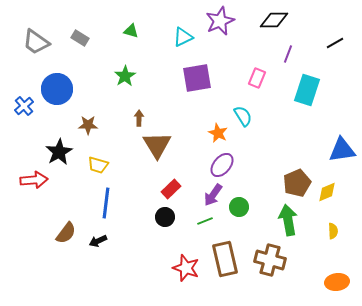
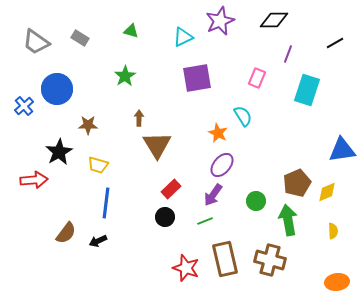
green circle: moved 17 px right, 6 px up
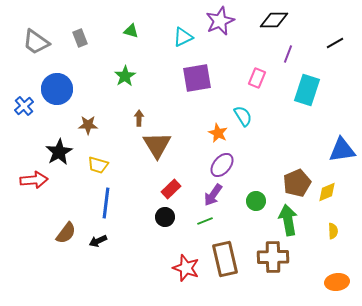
gray rectangle: rotated 36 degrees clockwise
brown cross: moved 3 px right, 3 px up; rotated 16 degrees counterclockwise
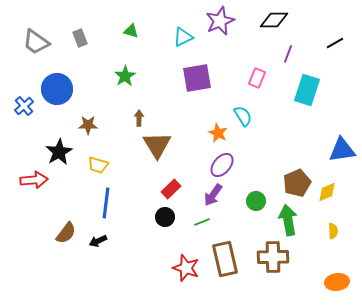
green line: moved 3 px left, 1 px down
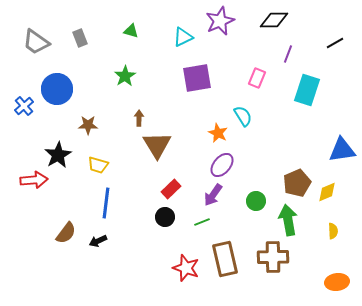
black star: moved 1 px left, 3 px down
